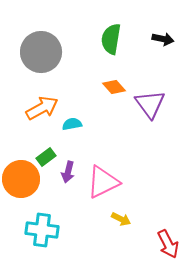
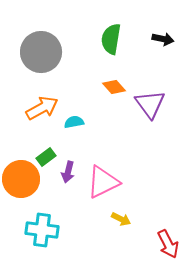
cyan semicircle: moved 2 px right, 2 px up
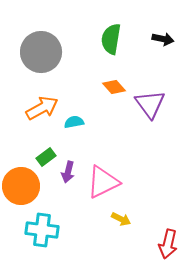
orange circle: moved 7 px down
red arrow: rotated 40 degrees clockwise
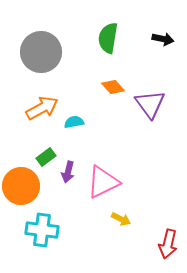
green semicircle: moved 3 px left, 1 px up
orange diamond: moved 1 px left
